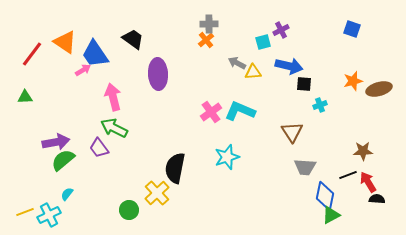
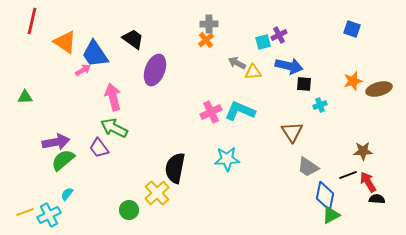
purple cross at (281, 30): moved 2 px left, 5 px down
red line at (32, 54): moved 33 px up; rotated 24 degrees counterclockwise
purple ellipse at (158, 74): moved 3 px left, 4 px up; rotated 24 degrees clockwise
pink cross at (211, 112): rotated 10 degrees clockwise
cyan star at (227, 157): moved 2 px down; rotated 15 degrees clockwise
gray trapezoid at (305, 167): moved 3 px right; rotated 30 degrees clockwise
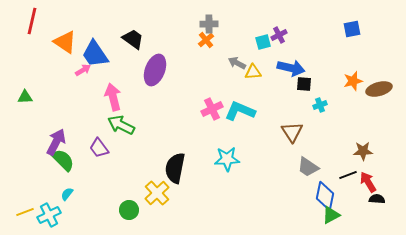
blue square at (352, 29): rotated 30 degrees counterclockwise
blue arrow at (289, 66): moved 2 px right, 2 px down
pink cross at (211, 112): moved 1 px right, 3 px up
green arrow at (114, 128): moved 7 px right, 3 px up
purple arrow at (56, 142): rotated 52 degrees counterclockwise
green semicircle at (63, 160): rotated 85 degrees clockwise
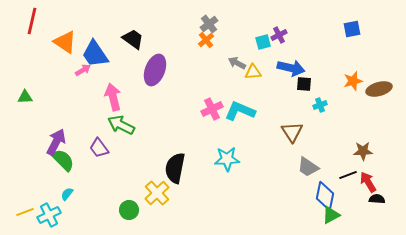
gray cross at (209, 24): rotated 36 degrees counterclockwise
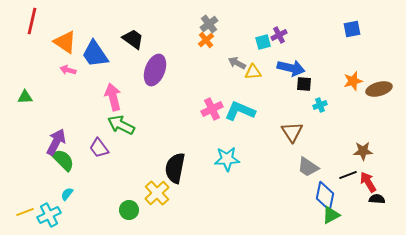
pink arrow at (83, 70): moved 15 px left; rotated 133 degrees counterclockwise
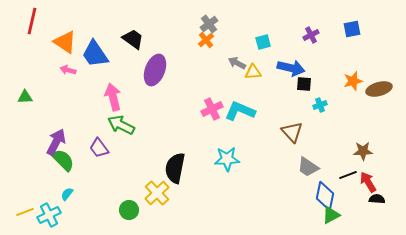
purple cross at (279, 35): moved 32 px right
brown triangle at (292, 132): rotated 10 degrees counterclockwise
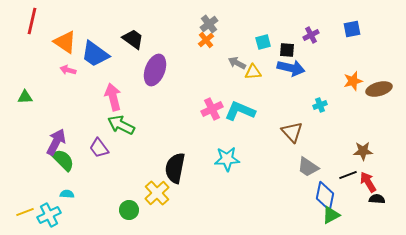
blue trapezoid at (95, 54): rotated 20 degrees counterclockwise
black square at (304, 84): moved 17 px left, 34 px up
cyan semicircle at (67, 194): rotated 56 degrees clockwise
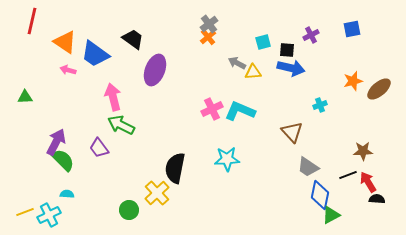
orange cross at (206, 40): moved 2 px right, 3 px up
brown ellipse at (379, 89): rotated 25 degrees counterclockwise
blue diamond at (325, 196): moved 5 px left, 1 px up
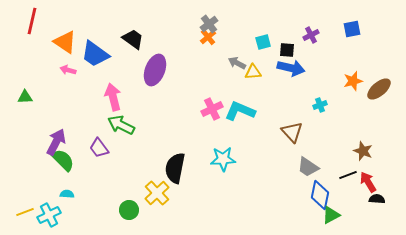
brown star at (363, 151): rotated 24 degrees clockwise
cyan star at (227, 159): moved 4 px left
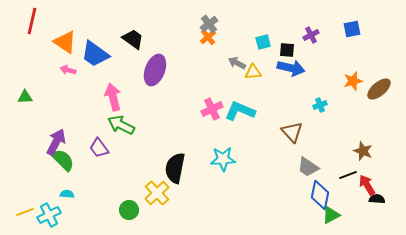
red arrow at (368, 182): moved 1 px left, 3 px down
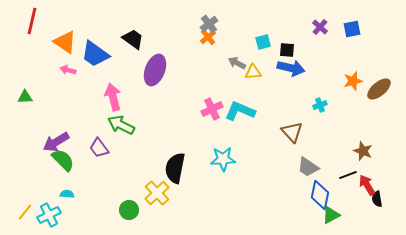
purple cross at (311, 35): moved 9 px right, 8 px up; rotated 21 degrees counterclockwise
purple arrow at (56, 142): rotated 148 degrees counterclockwise
black semicircle at (377, 199): rotated 105 degrees counterclockwise
yellow line at (25, 212): rotated 30 degrees counterclockwise
